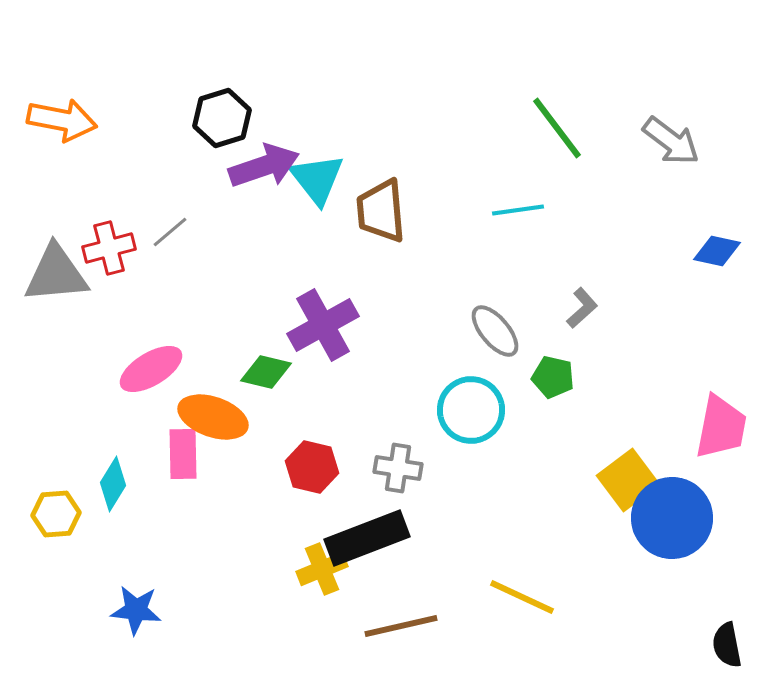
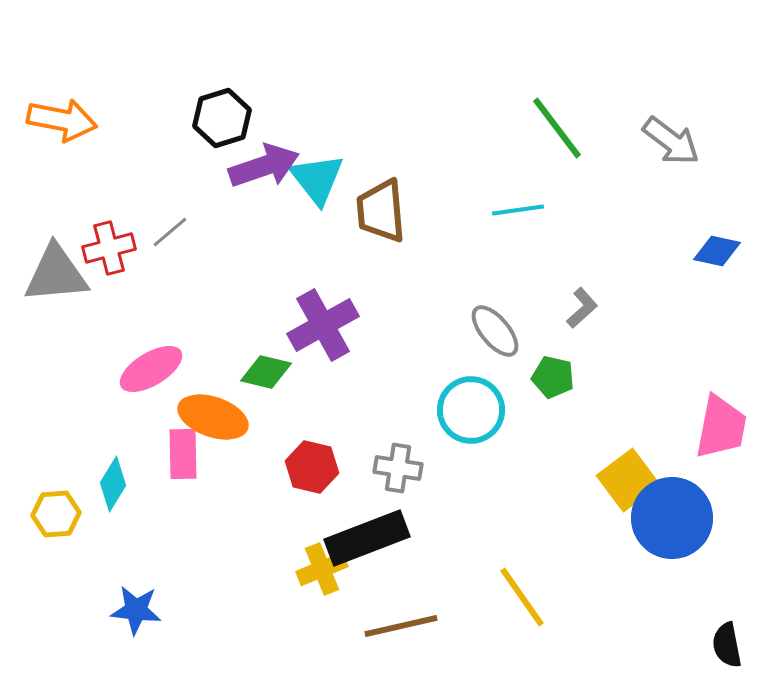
yellow line: rotated 30 degrees clockwise
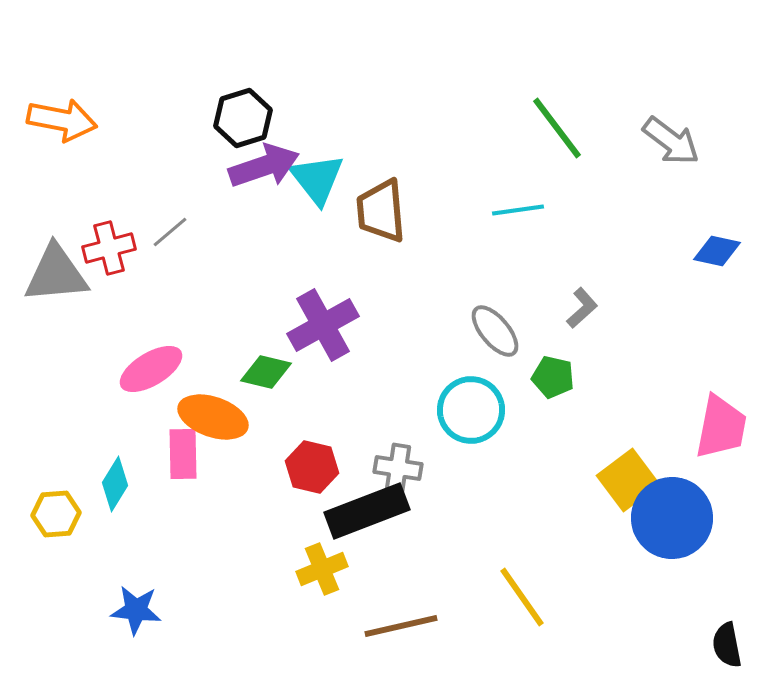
black hexagon: moved 21 px right
cyan diamond: moved 2 px right
black rectangle: moved 27 px up
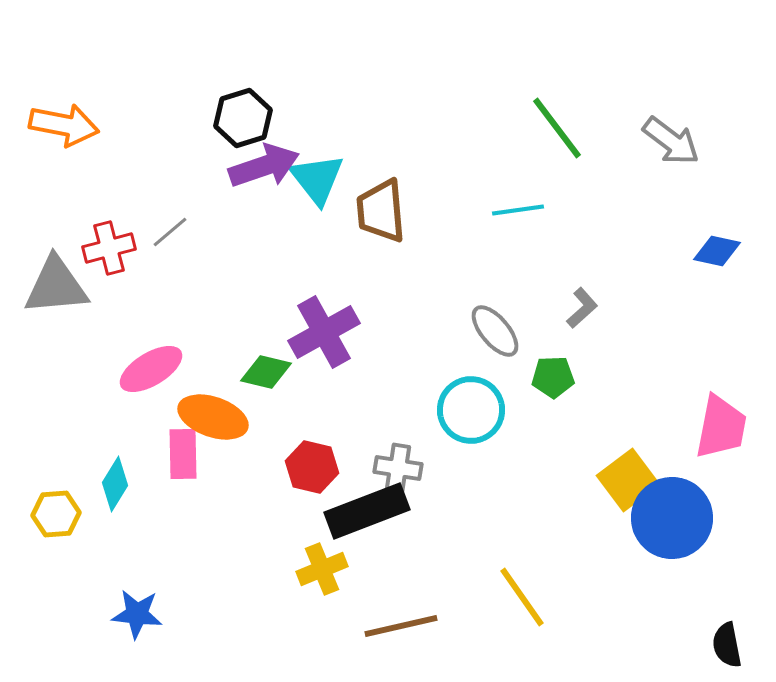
orange arrow: moved 2 px right, 5 px down
gray triangle: moved 12 px down
purple cross: moved 1 px right, 7 px down
green pentagon: rotated 15 degrees counterclockwise
blue star: moved 1 px right, 4 px down
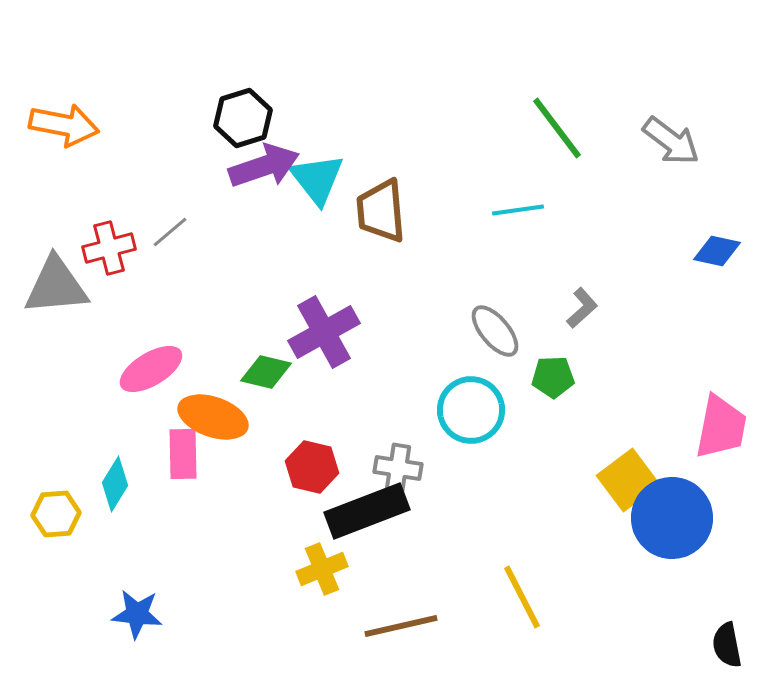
yellow line: rotated 8 degrees clockwise
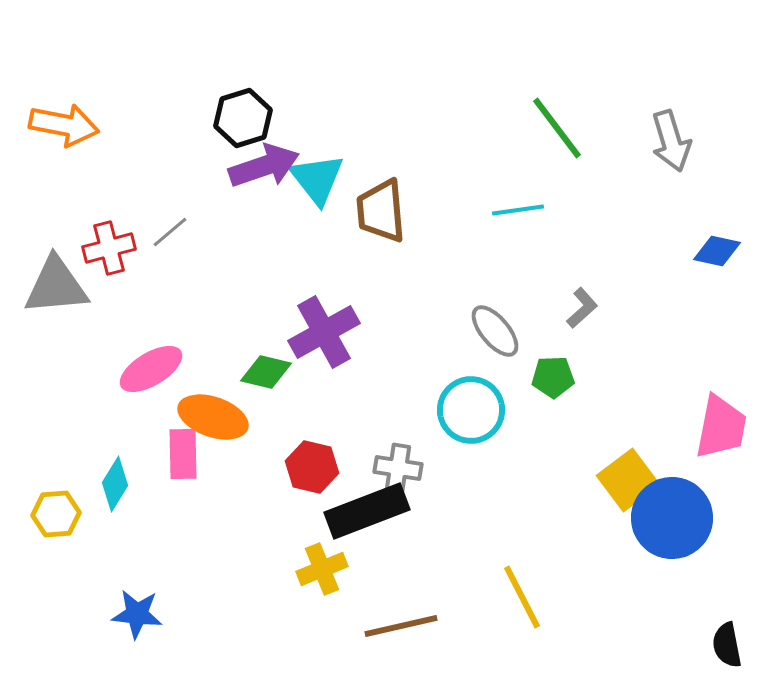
gray arrow: rotated 36 degrees clockwise
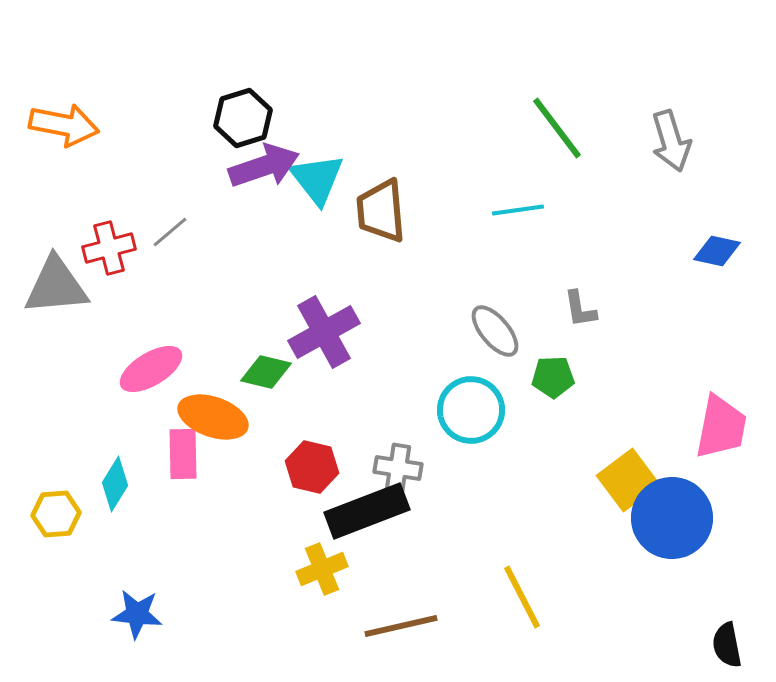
gray L-shape: moved 2 px left, 1 px down; rotated 123 degrees clockwise
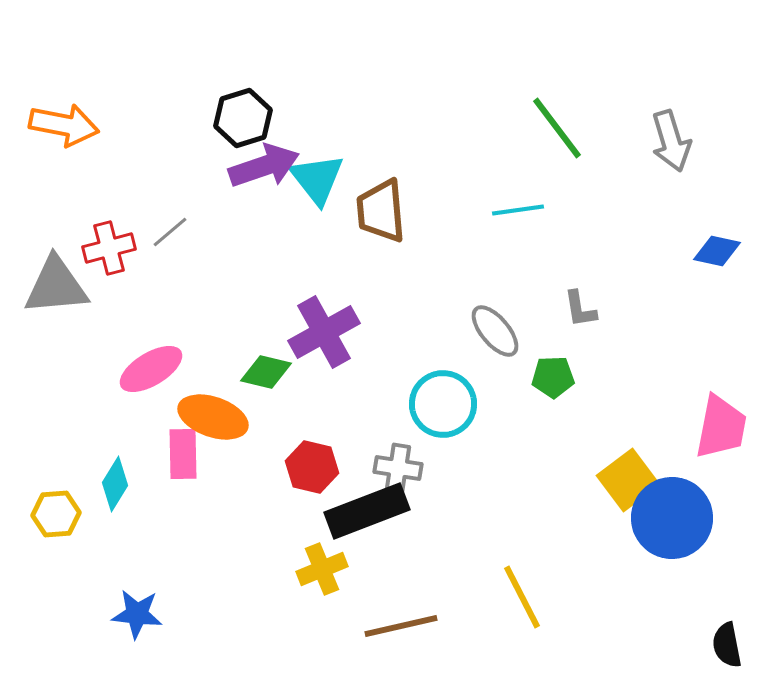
cyan circle: moved 28 px left, 6 px up
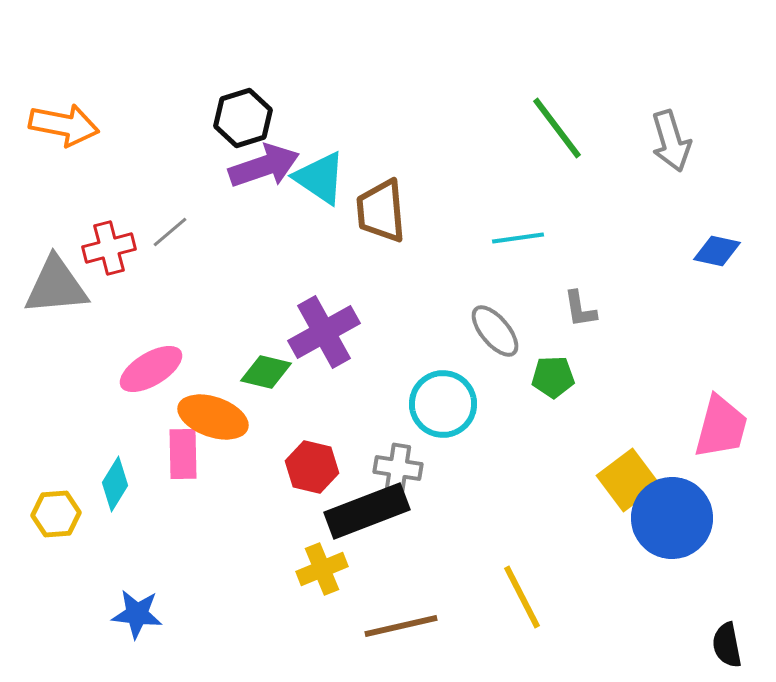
cyan triangle: moved 3 px right, 1 px up; rotated 18 degrees counterclockwise
cyan line: moved 28 px down
pink trapezoid: rotated 4 degrees clockwise
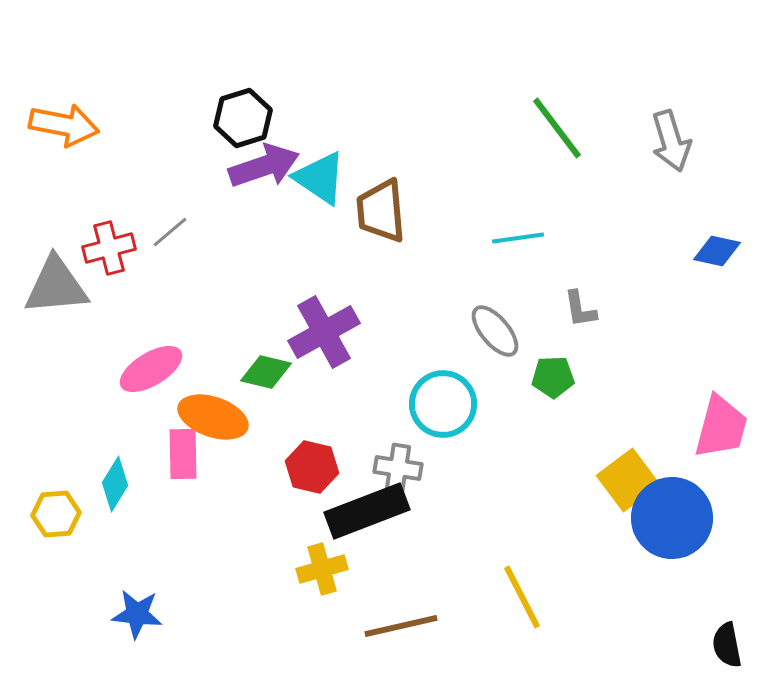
yellow cross: rotated 6 degrees clockwise
